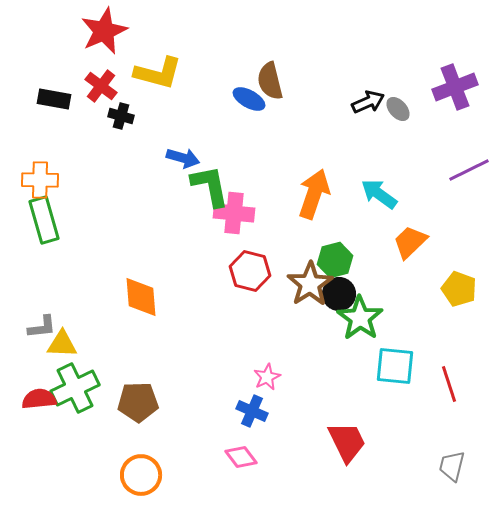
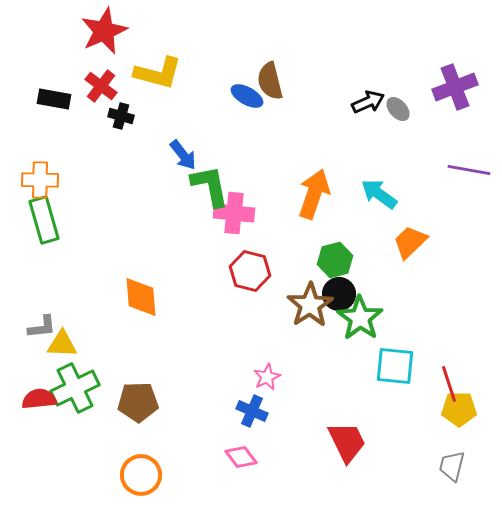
blue ellipse: moved 2 px left, 3 px up
blue arrow: moved 3 px up; rotated 36 degrees clockwise
purple line: rotated 36 degrees clockwise
brown star: moved 21 px down
yellow pentagon: moved 120 px down; rotated 20 degrees counterclockwise
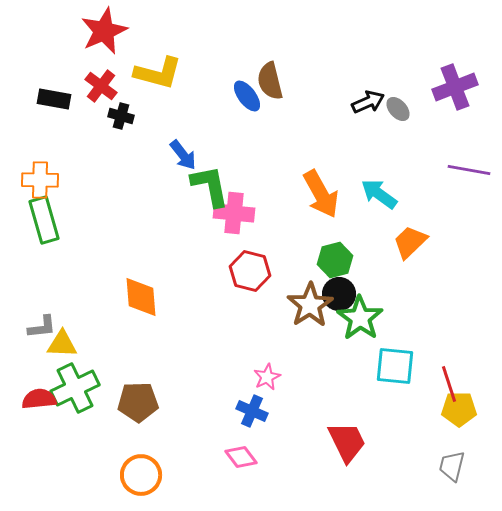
blue ellipse: rotated 24 degrees clockwise
orange arrow: moved 7 px right; rotated 132 degrees clockwise
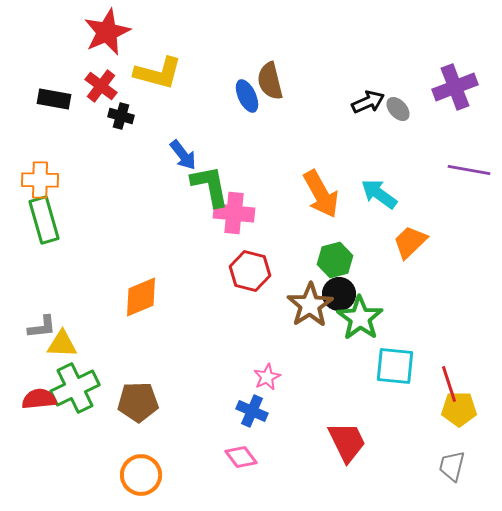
red star: moved 3 px right, 1 px down
blue ellipse: rotated 12 degrees clockwise
orange diamond: rotated 72 degrees clockwise
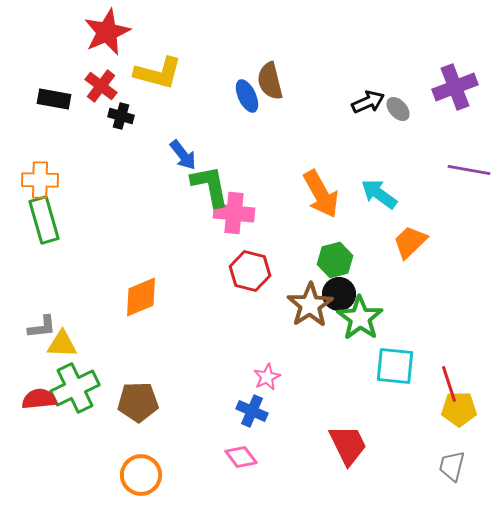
red trapezoid: moved 1 px right, 3 px down
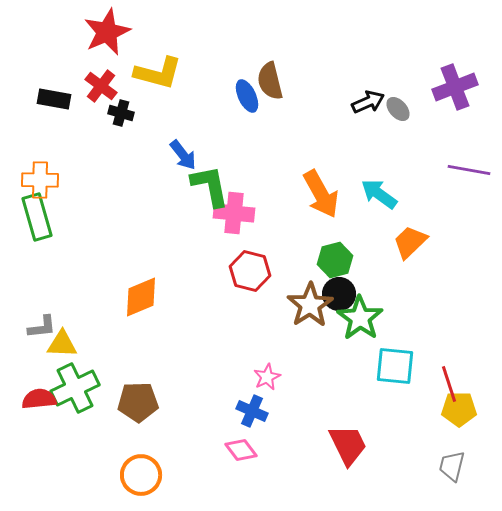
black cross: moved 3 px up
green rectangle: moved 7 px left, 3 px up
pink diamond: moved 7 px up
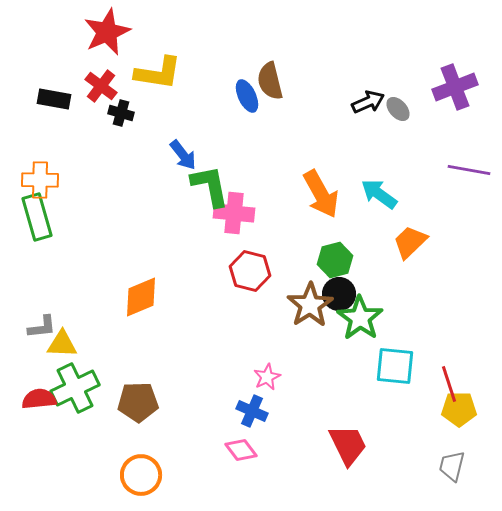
yellow L-shape: rotated 6 degrees counterclockwise
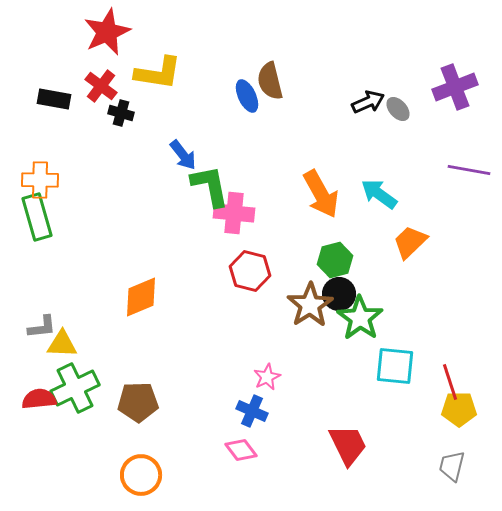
red line: moved 1 px right, 2 px up
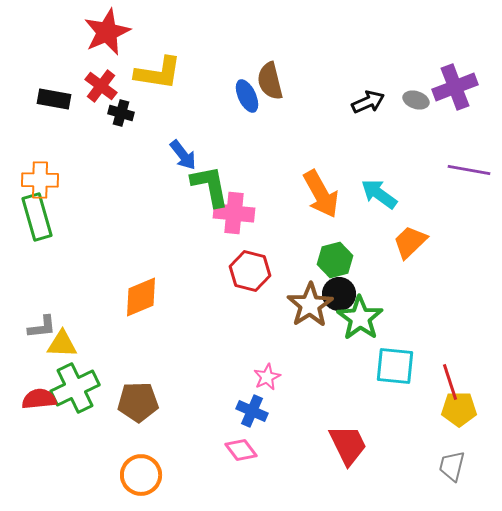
gray ellipse: moved 18 px right, 9 px up; rotated 30 degrees counterclockwise
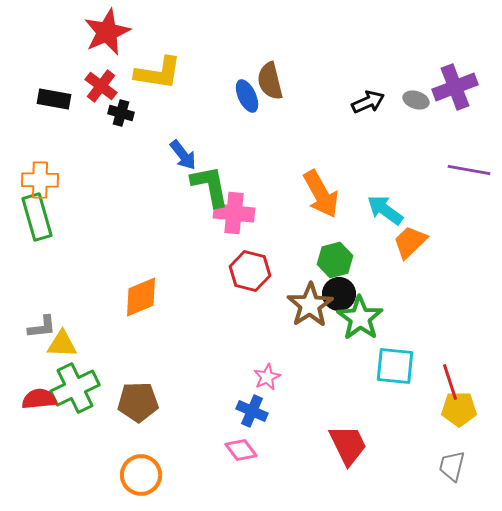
cyan arrow: moved 6 px right, 16 px down
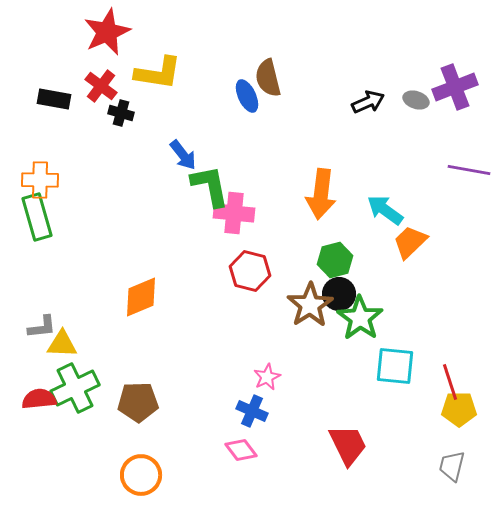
brown semicircle: moved 2 px left, 3 px up
orange arrow: rotated 36 degrees clockwise
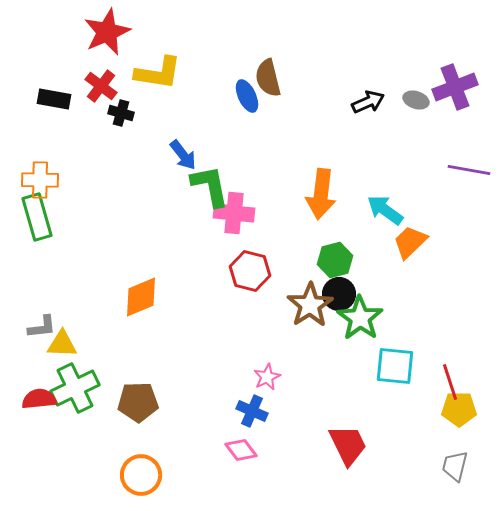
gray trapezoid: moved 3 px right
